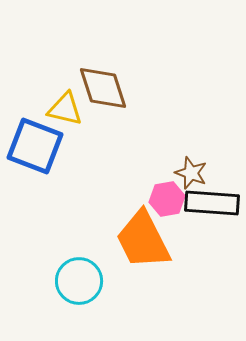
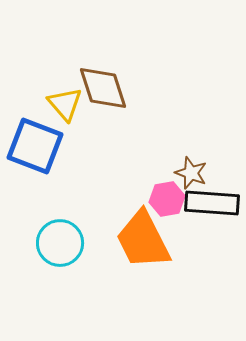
yellow triangle: moved 5 px up; rotated 36 degrees clockwise
cyan circle: moved 19 px left, 38 px up
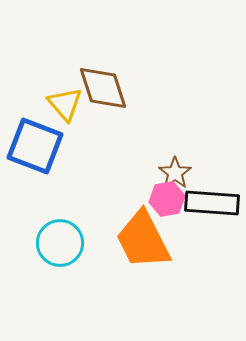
brown star: moved 16 px left; rotated 16 degrees clockwise
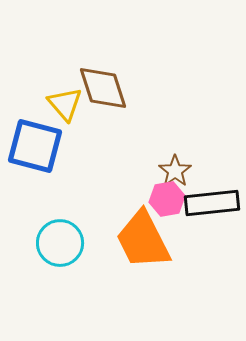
blue square: rotated 6 degrees counterclockwise
brown star: moved 2 px up
black rectangle: rotated 10 degrees counterclockwise
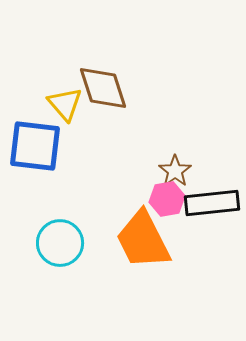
blue square: rotated 8 degrees counterclockwise
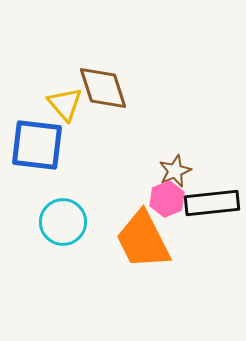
blue square: moved 2 px right, 1 px up
brown star: rotated 12 degrees clockwise
pink hexagon: rotated 12 degrees counterclockwise
cyan circle: moved 3 px right, 21 px up
